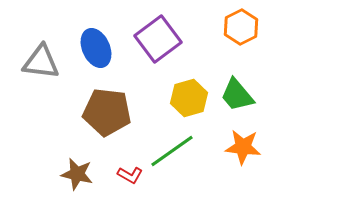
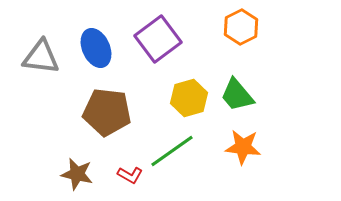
gray triangle: moved 5 px up
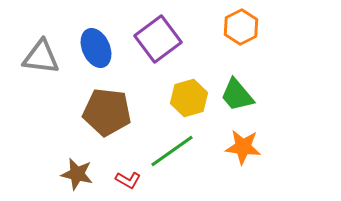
red L-shape: moved 2 px left, 5 px down
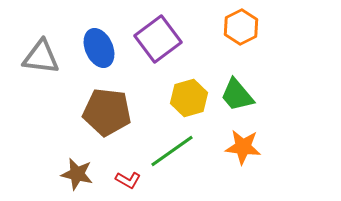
blue ellipse: moved 3 px right
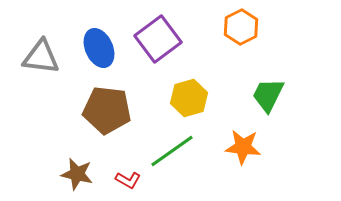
green trapezoid: moved 31 px right; rotated 66 degrees clockwise
brown pentagon: moved 2 px up
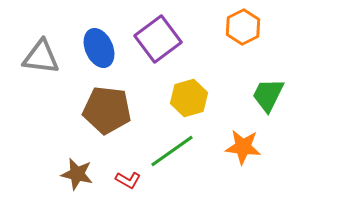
orange hexagon: moved 2 px right
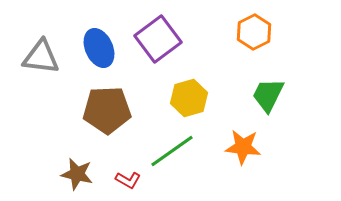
orange hexagon: moved 11 px right, 5 px down
brown pentagon: rotated 9 degrees counterclockwise
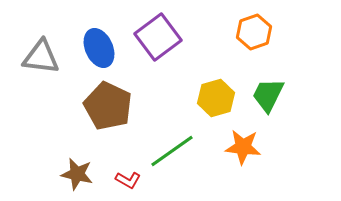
orange hexagon: rotated 8 degrees clockwise
purple square: moved 2 px up
yellow hexagon: moved 27 px right
brown pentagon: moved 1 px right, 4 px up; rotated 27 degrees clockwise
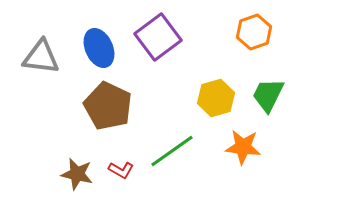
red L-shape: moved 7 px left, 10 px up
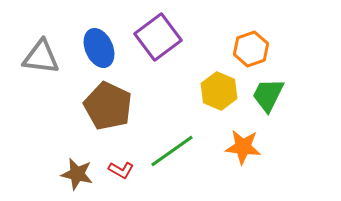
orange hexagon: moved 3 px left, 17 px down
yellow hexagon: moved 3 px right, 7 px up; rotated 21 degrees counterclockwise
